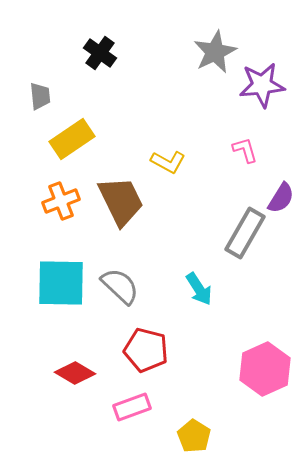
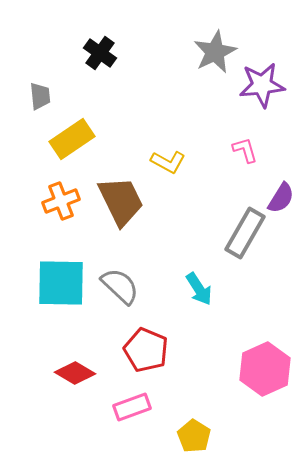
red pentagon: rotated 9 degrees clockwise
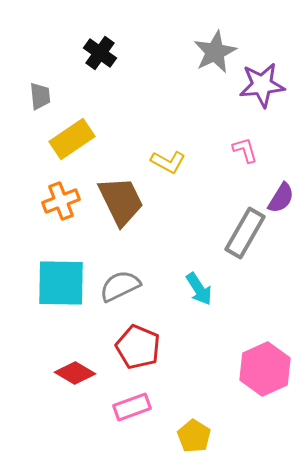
gray semicircle: rotated 69 degrees counterclockwise
red pentagon: moved 8 px left, 3 px up
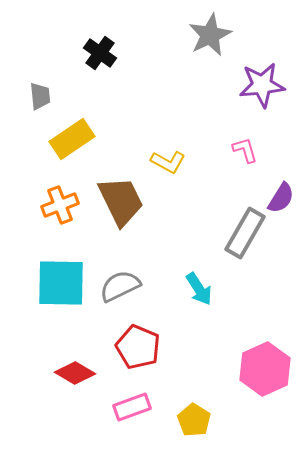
gray star: moved 5 px left, 17 px up
orange cross: moved 1 px left, 4 px down
yellow pentagon: moved 16 px up
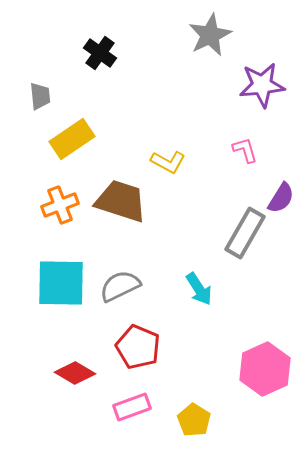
brown trapezoid: rotated 46 degrees counterclockwise
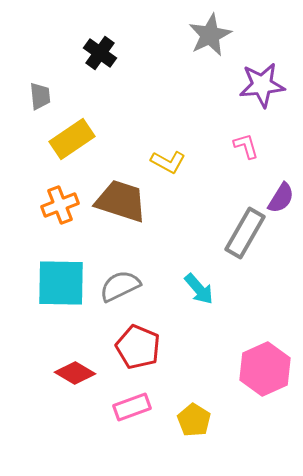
pink L-shape: moved 1 px right, 4 px up
cyan arrow: rotated 8 degrees counterclockwise
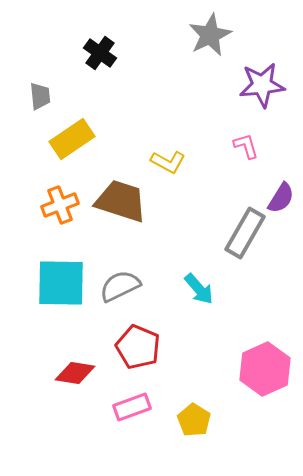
red diamond: rotated 21 degrees counterclockwise
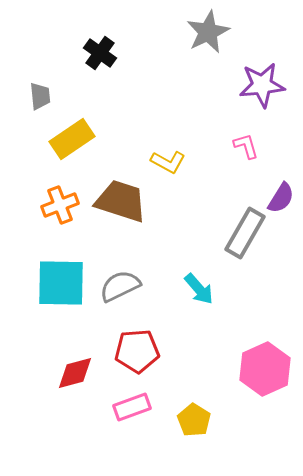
gray star: moved 2 px left, 3 px up
red pentagon: moved 1 px left, 4 px down; rotated 27 degrees counterclockwise
red diamond: rotated 24 degrees counterclockwise
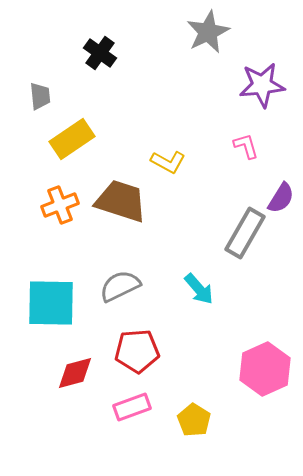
cyan square: moved 10 px left, 20 px down
